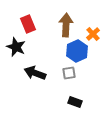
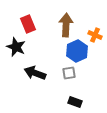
orange cross: moved 2 px right, 1 px down; rotated 24 degrees counterclockwise
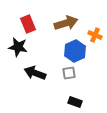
brown arrow: moved 2 px up; rotated 70 degrees clockwise
black star: moved 2 px right; rotated 12 degrees counterclockwise
blue hexagon: moved 2 px left
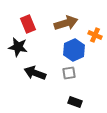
blue hexagon: moved 1 px left, 1 px up
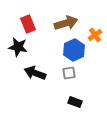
orange cross: rotated 32 degrees clockwise
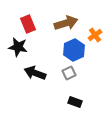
gray square: rotated 16 degrees counterclockwise
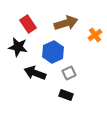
red rectangle: rotated 12 degrees counterclockwise
blue hexagon: moved 21 px left, 2 px down
black rectangle: moved 9 px left, 7 px up
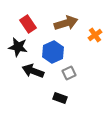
black arrow: moved 2 px left, 2 px up
black rectangle: moved 6 px left, 3 px down
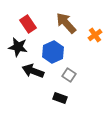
brown arrow: rotated 115 degrees counterclockwise
gray square: moved 2 px down; rotated 32 degrees counterclockwise
